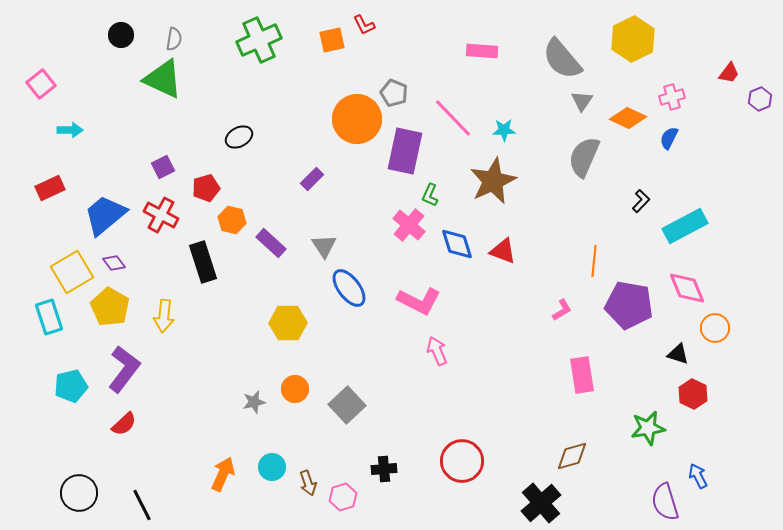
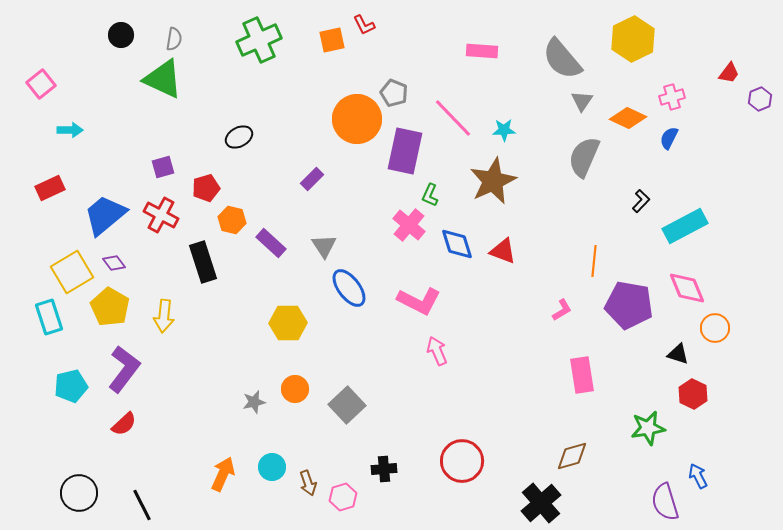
purple square at (163, 167): rotated 10 degrees clockwise
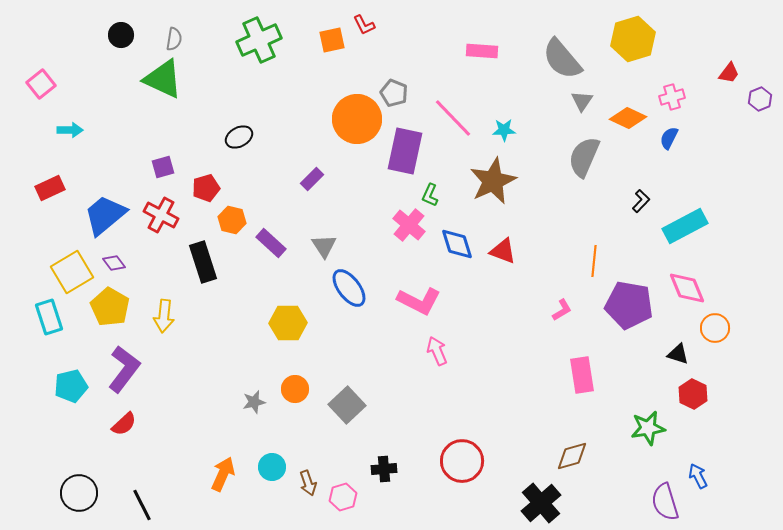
yellow hexagon at (633, 39): rotated 9 degrees clockwise
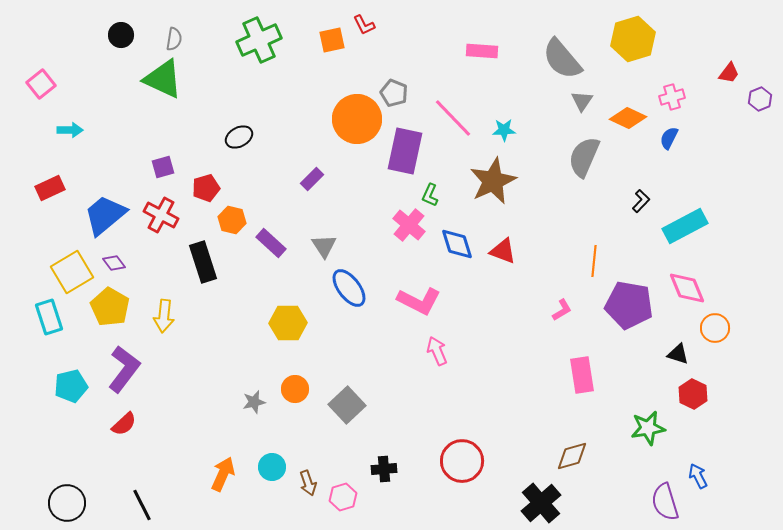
black circle at (79, 493): moved 12 px left, 10 px down
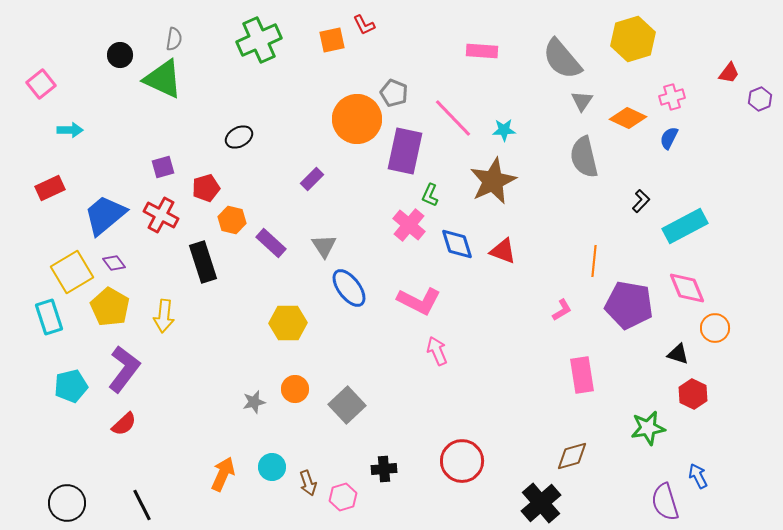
black circle at (121, 35): moved 1 px left, 20 px down
gray semicircle at (584, 157): rotated 36 degrees counterclockwise
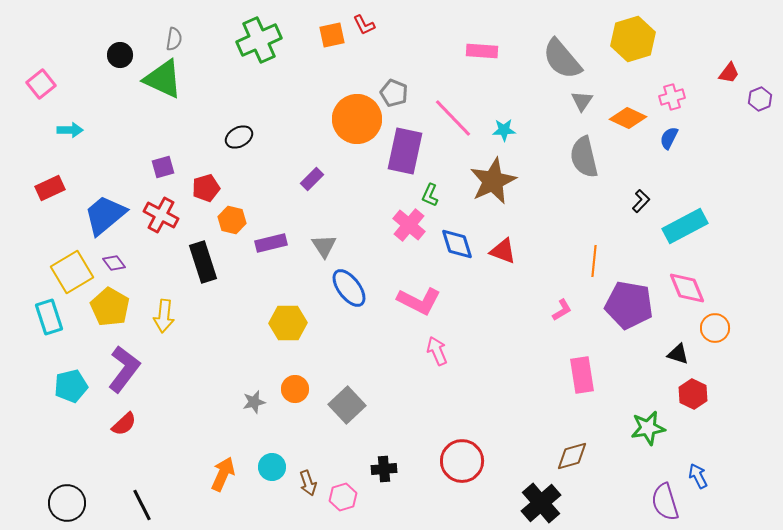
orange square at (332, 40): moved 5 px up
purple rectangle at (271, 243): rotated 56 degrees counterclockwise
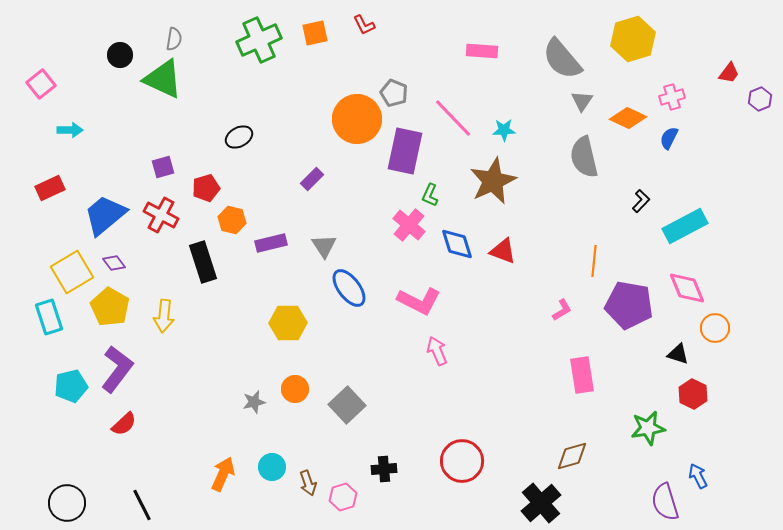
orange square at (332, 35): moved 17 px left, 2 px up
purple L-shape at (124, 369): moved 7 px left
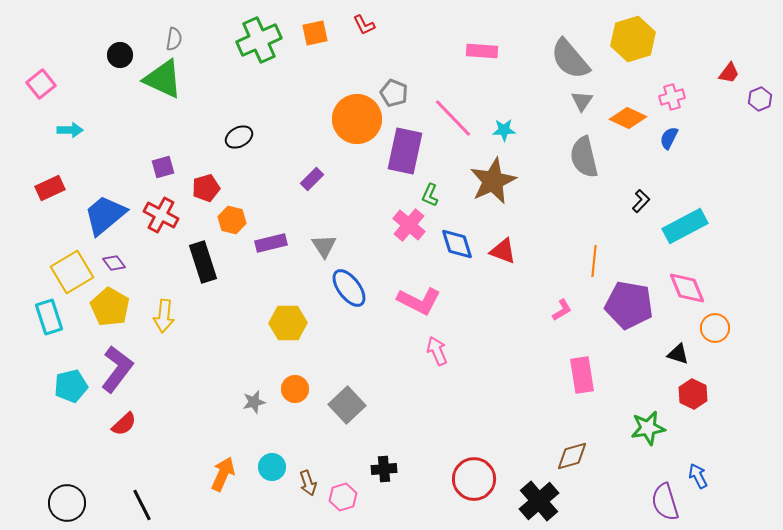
gray semicircle at (562, 59): moved 8 px right
red circle at (462, 461): moved 12 px right, 18 px down
black cross at (541, 503): moved 2 px left, 2 px up
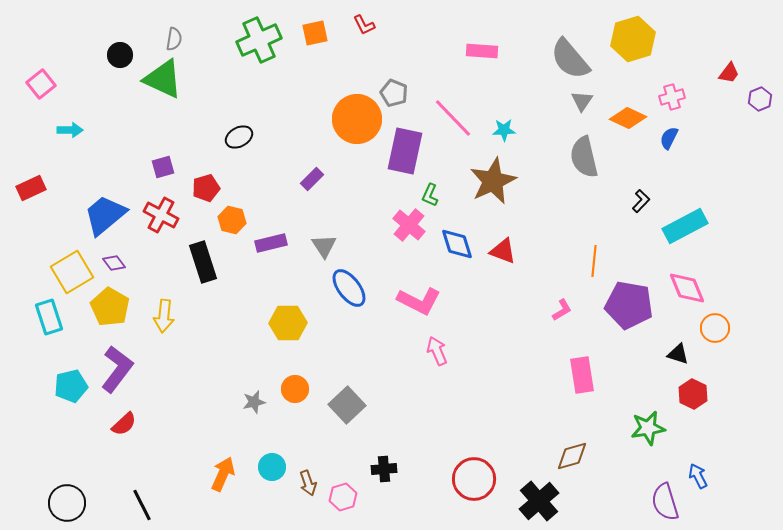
red rectangle at (50, 188): moved 19 px left
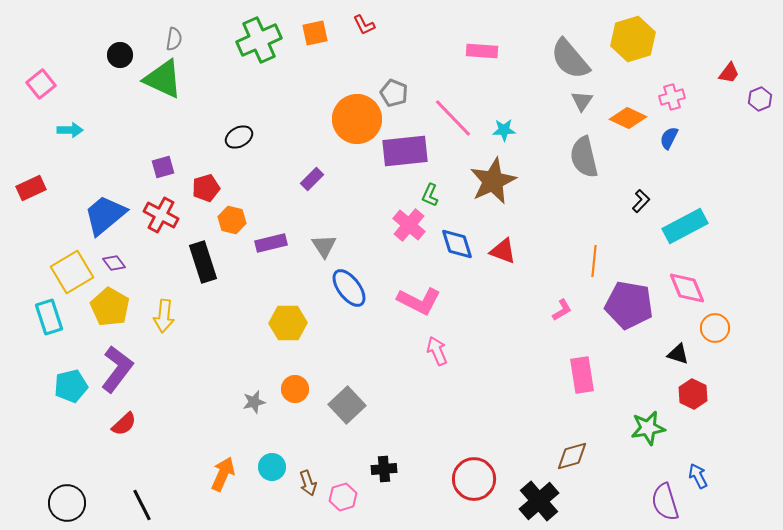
purple rectangle at (405, 151): rotated 72 degrees clockwise
